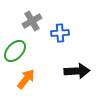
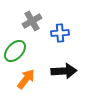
black arrow: moved 13 px left
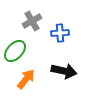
black arrow: rotated 15 degrees clockwise
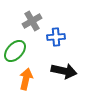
blue cross: moved 4 px left, 4 px down
orange arrow: rotated 25 degrees counterclockwise
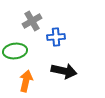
green ellipse: rotated 40 degrees clockwise
orange arrow: moved 2 px down
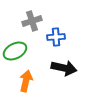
gray cross: rotated 12 degrees clockwise
green ellipse: rotated 20 degrees counterclockwise
black arrow: moved 3 px up
